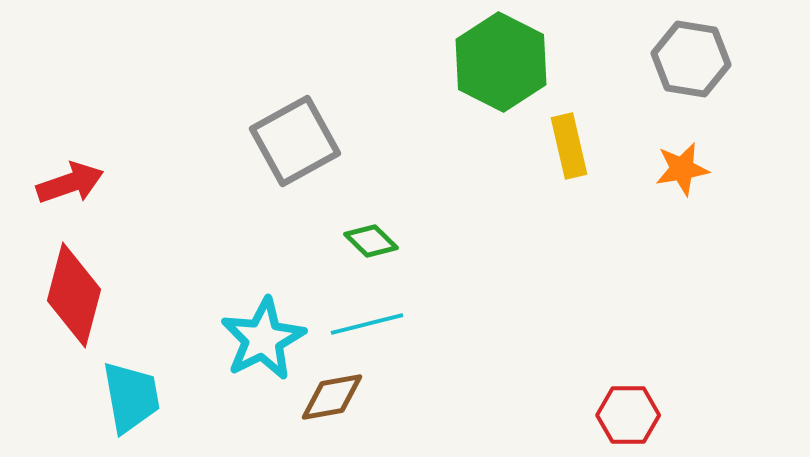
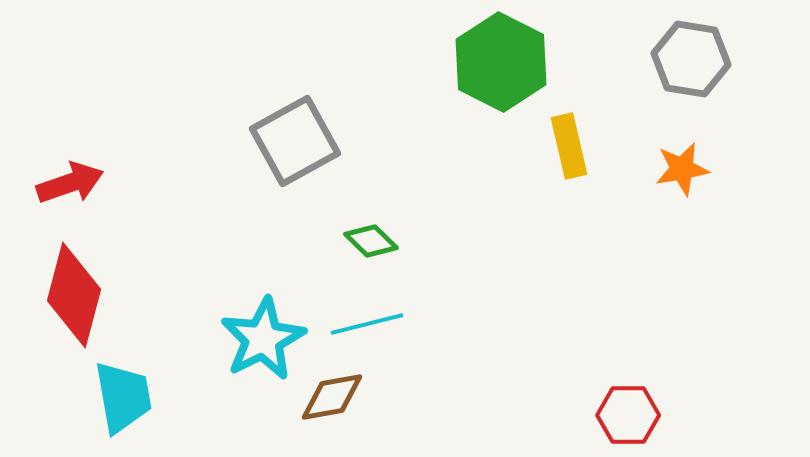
cyan trapezoid: moved 8 px left
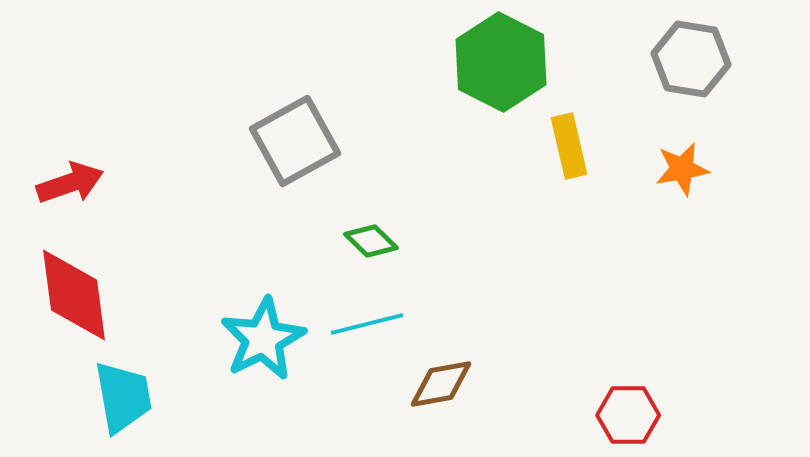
red diamond: rotated 22 degrees counterclockwise
brown diamond: moved 109 px right, 13 px up
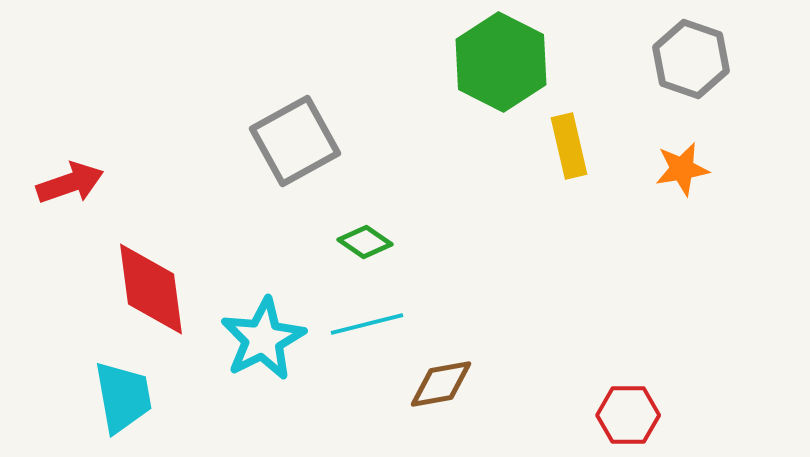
gray hexagon: rotated 10 degrees clockwise
green diamond: moved 6 px left, 1 px down; rotated 10 degrees counterclockwise
red diamond: moved 77 px right, 6 px up
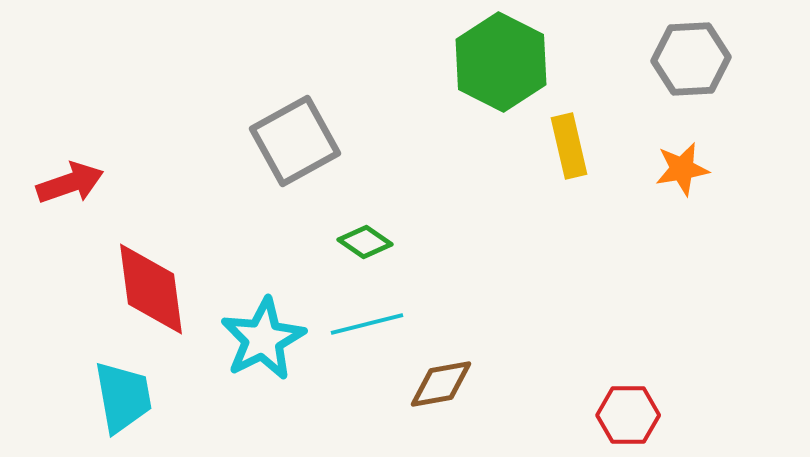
gray hexagon: rotated 22 degrees counterclockwise
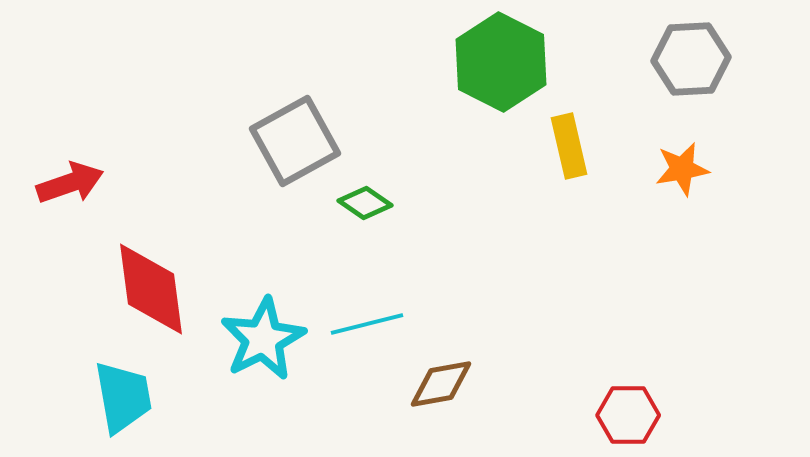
green diamond: moved 39 px up
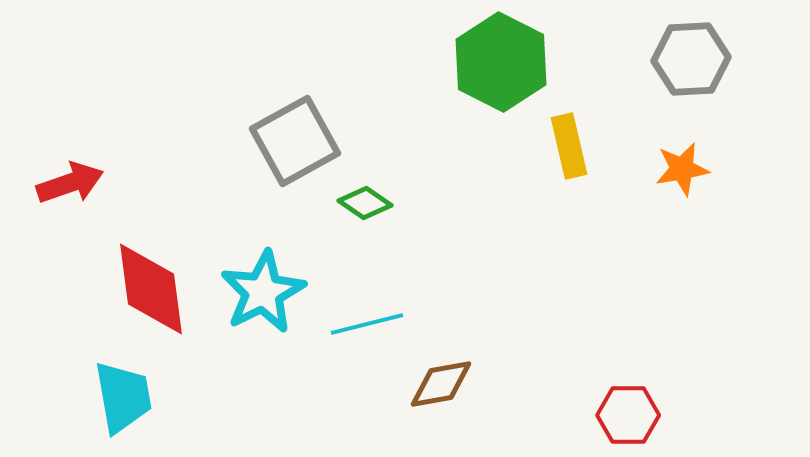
cyan star: moved 47 px up
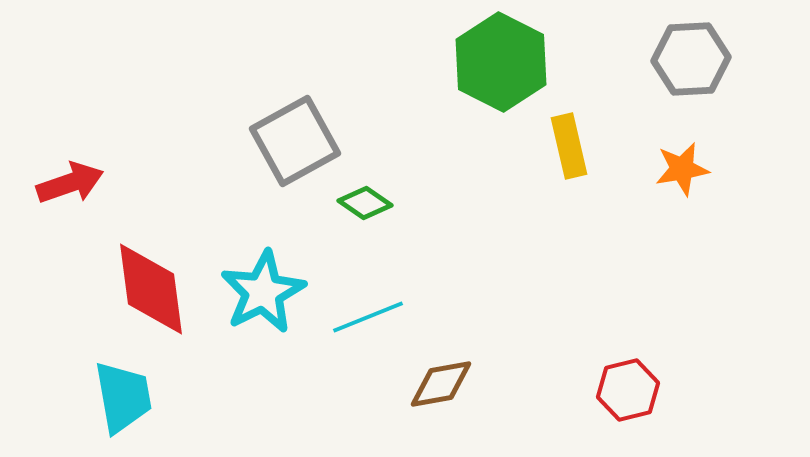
cyan line: moved 1 px right, 7 px up; rotated 8 degrees counterclockwise
red hexagon: moved 25 px up; rotated 14 degrees counterclockwise
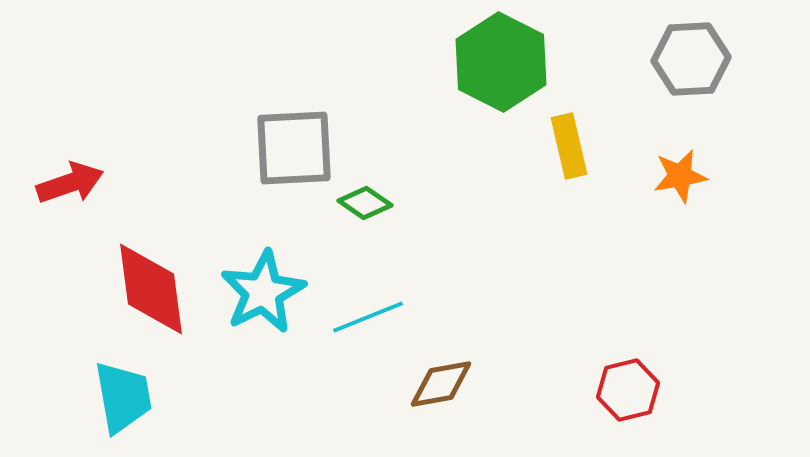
gray square: moved 1 px left, 7 px down; rotated 26 degrees clockwise
orange star: moved 2 px left, 7 px down
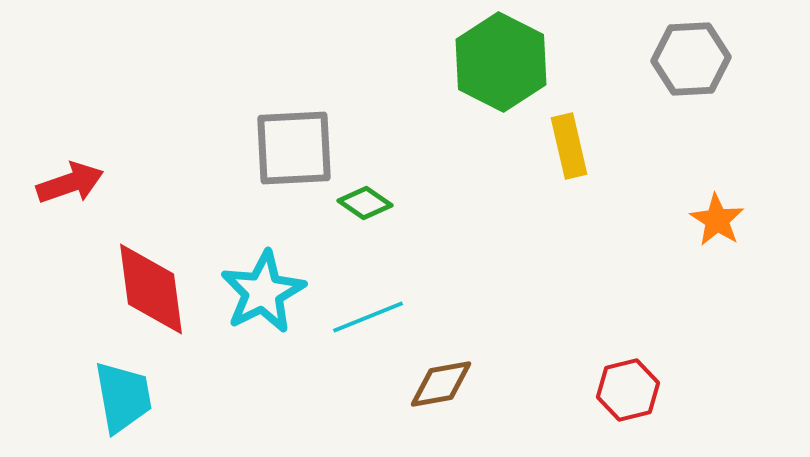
orange star: moved 37 px right, 44 px down; rotated 30 degrees counterclockwise
